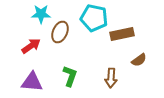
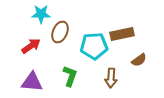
cyan pentagon: moved 28 px down; rotated 16 degrees counterclockwise
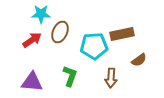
red arrow: moved 1 px right, 6 px up
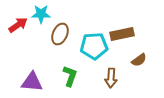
brown ellipse: moved 2 px down
red arrow: moved 14 px left, 15 px up
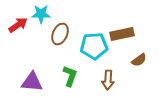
brown arrow: moved 3 px left, 2 px down
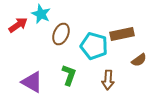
cyan star: rotated 24 degrees clockwise
brown ellipse: moved 1 px right
cyan pentagon: rotated 20 degrees clockwise
green L-shape: moved 1 px left, 1 px up
purple triangle: rotated 25 degrees clockwise
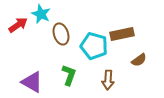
brown ellipse: rotated 40 degrees counterclockwise
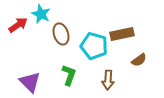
purple triangle: moved 2 px left; rotated 15 degrees clockwise
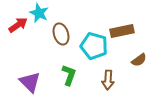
cyan star: moved 2 px left, 1 px up
brown rectangle: moved 3 px up
